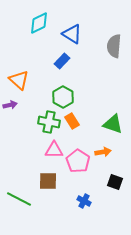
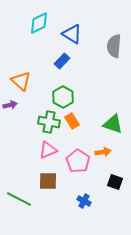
orange triangle: moved 2 px right, 1 px down
pink triangle: moved 6 px left; rotated 24 degrees counterclockwise
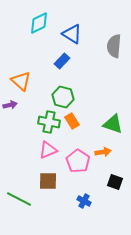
green hexagon: rotated 15 degrees counterclockwise
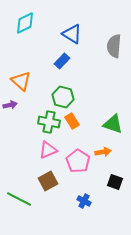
cyan diamond: moved 14 px left
brown square: rotated 30 degrees counterclockwise
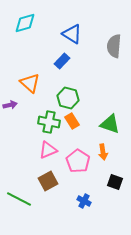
cyan diamond: rotated 10 degrees clockwise
orange triangle: moved 9 px right, 2 px down
green hexagon: moved 5 px right, 1 px down
green triangle: moved 3 px left
orange arrow: rotated 91 degrees clockwise
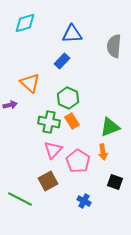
blue triangle: rotated 35 degrees counterclockwise
green hexagon: rotated 10 degrees clockwise
green triangle: moved 3 px down; rotated 40 degrees counterclockwise
pink triangle: moved 5 px right; rotated 24 degrees counterclockwise
green line: moved 1 px right
